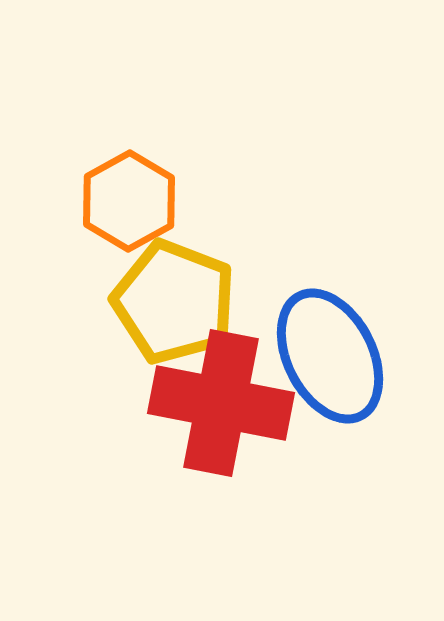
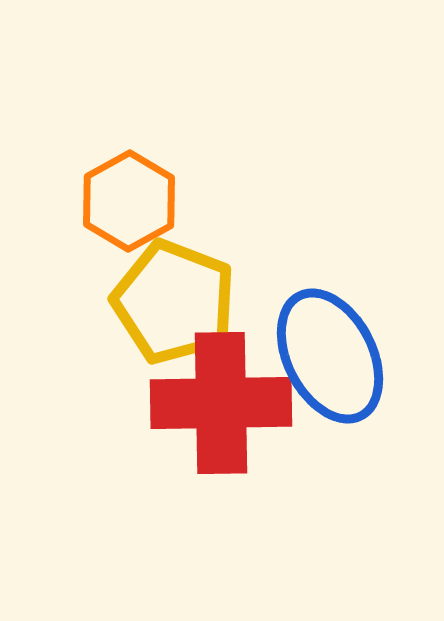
red cross: rotated 12 degrees counterclockwise
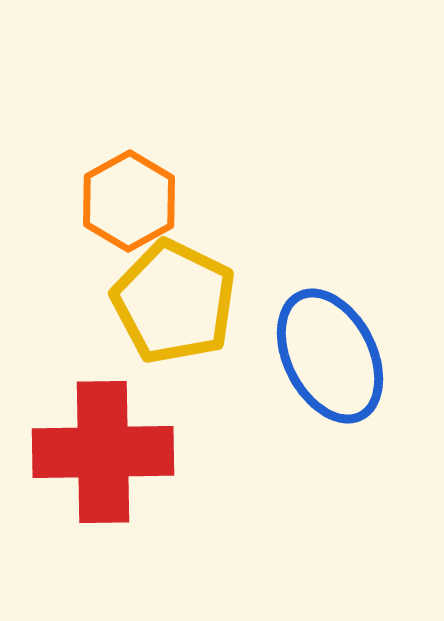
yellow pentagon: rotated 5 degrees clockwise
red cross: moved 118 px left, 49 px down
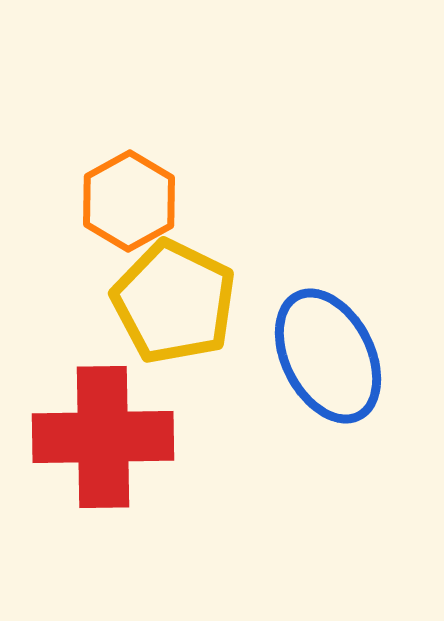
blue ellipse: moved 2 px left
red cross: moved 15 px up
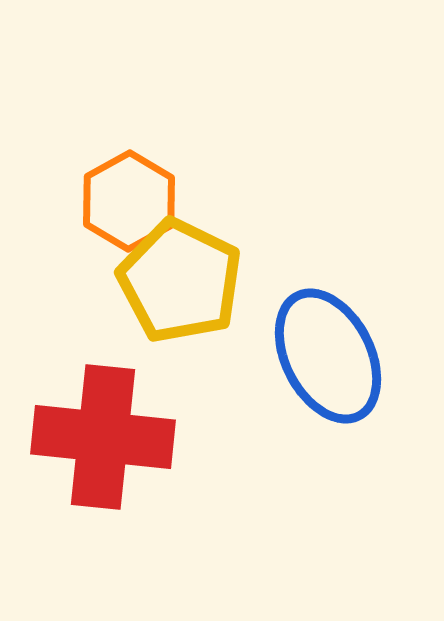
yellow pentagon: moved 6 px right, 21 px up
red cross: rotated 7 degrees clockwise
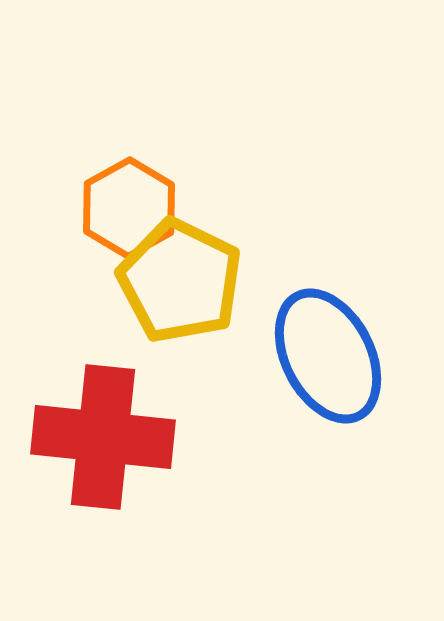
orange hexagon: moved 7 px down
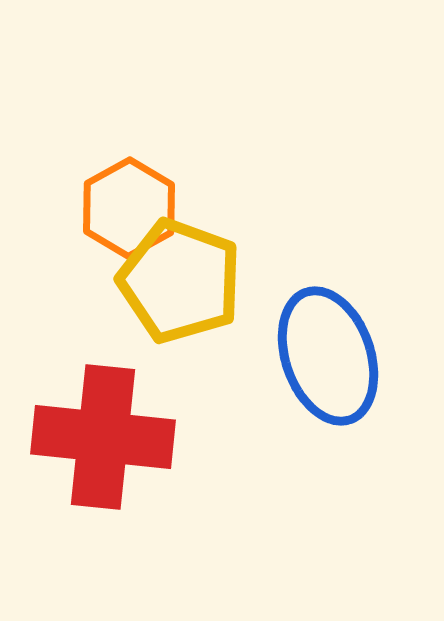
yellow pentagon: rotated 6 degrees counterclockwise
blue ellipse: rotated 8 degrees clockwise
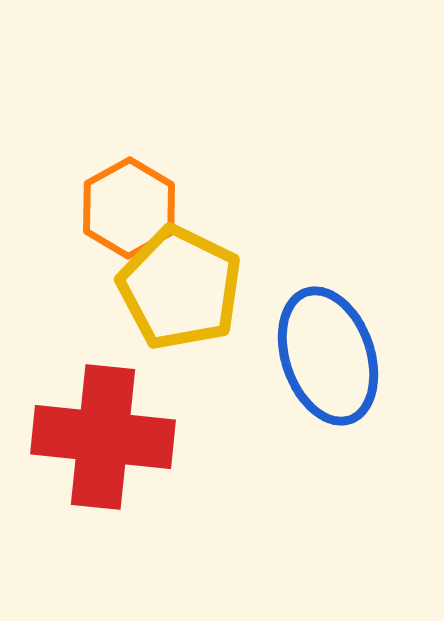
yellow pentagon: moved 7 px down; rotated 6 degrees clockwise
